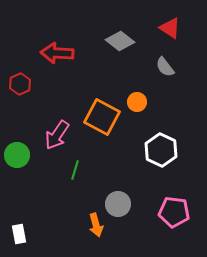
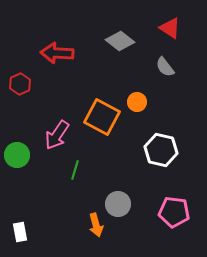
white hexagon: rotated 12 degrees counterclockwise
white rectangle: moved 1 px right, 2 px up
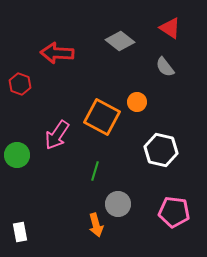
red hexagon: rotated 15 degrees counterclockwise
green line: moved 20 px right, 1 px down
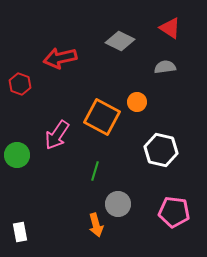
gray diamond: rotated 12 degrees counterclockwise
red arrow: moved 3 px right, 5 px down; rotated 16 degrees counterclockwise
gray semicircle: rotated 120 degrees clockwise
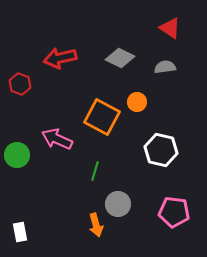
gray diamond: moved 17 px down
pink arrow: moved 4 px down; rotated 80 degrees clockwise
